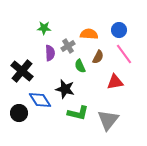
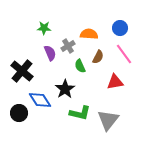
blue circle: moved 1 px right, 2 px up
purple semicircle: rotated 21 degrees counterclockwise
black star: rotated 24 degrees clockwise
green L-shape: moved 2 px right
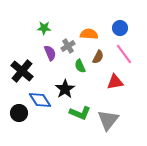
green L-shape: rotated 10 degrees clockwise
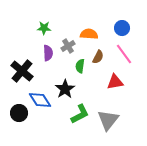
blue circle: moved 2 px right
purple semicircle: moved 2 px left; rotated 21 degrees clockwise
green semicircle: rotated 32 degrees clockwise
green L-shape: moved 1 px down; rotated 50 degrees counterclockwise
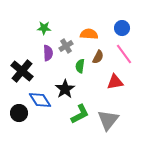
gray cross: moved 2 px left
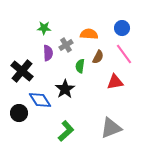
gray cross: moved 1 px up
green L-shape: moved 14 px left, 17 px down; rotated 15 degrees counterclockwise
gray triangle: moved 3 px right, 8 px down; rotated 30 degrees clockwise
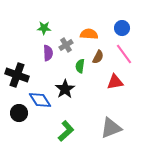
black cross: moved 5 px left, 4 px down; rotated 20 degrees counterclockwise
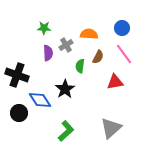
gray triangle: rotated 20 degrees counterclockwise
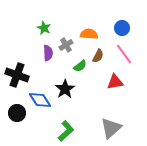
green star: rotated 24 degrees clockwise
brown semicircle: moved 1 px up
green semicircle: rotated 136 degrees counterclockwise
black circle: moved 2 px left
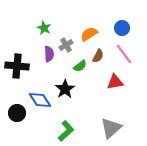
orange semicircle: rotated 36 degrees counterclockwise
purple semicircle: moved 1 px right, 1 px down
black cross: moved 9 px up; rotated 15 degrees counterclockwise
